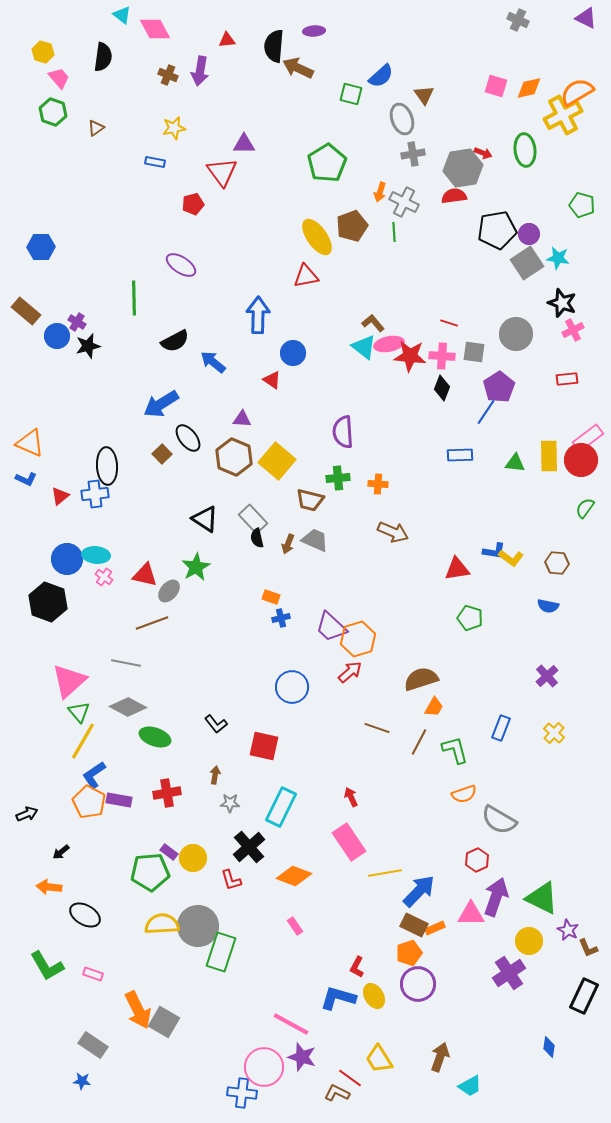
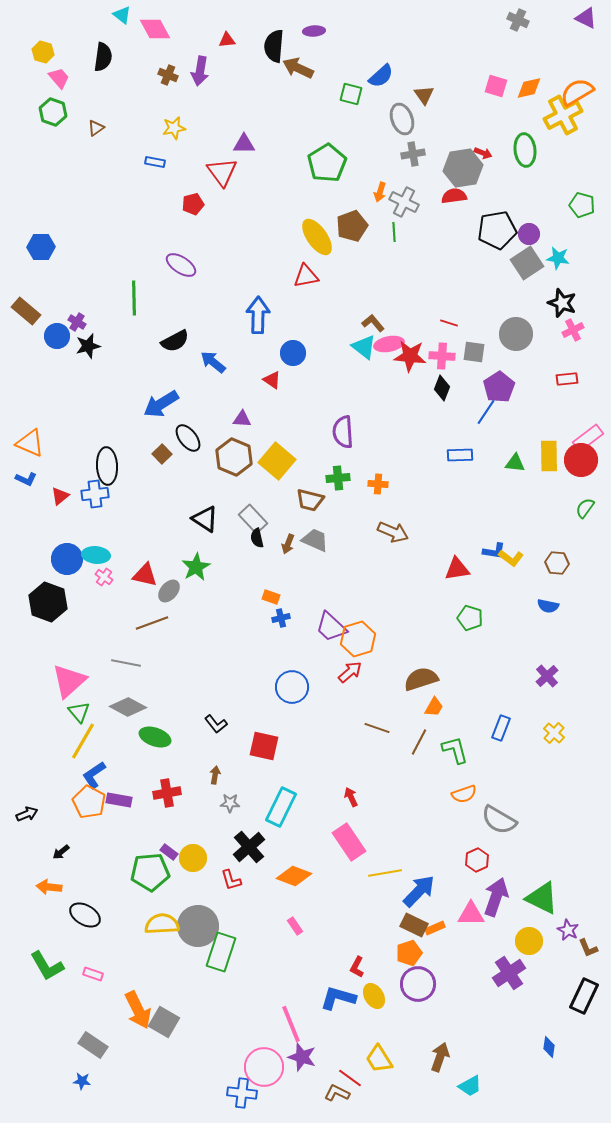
pink line at (291, 1024): rotated 39 degrees clockwise
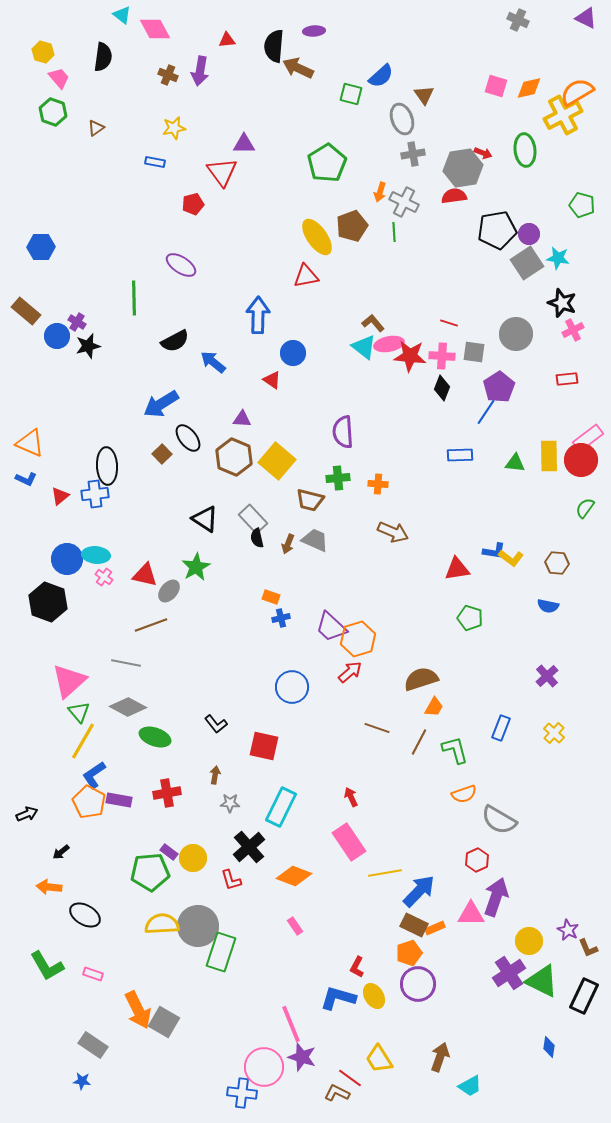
brown line at (152, 623): moved 1 px left, 2 px down
green triangle at (542, 898): moved 83 px down
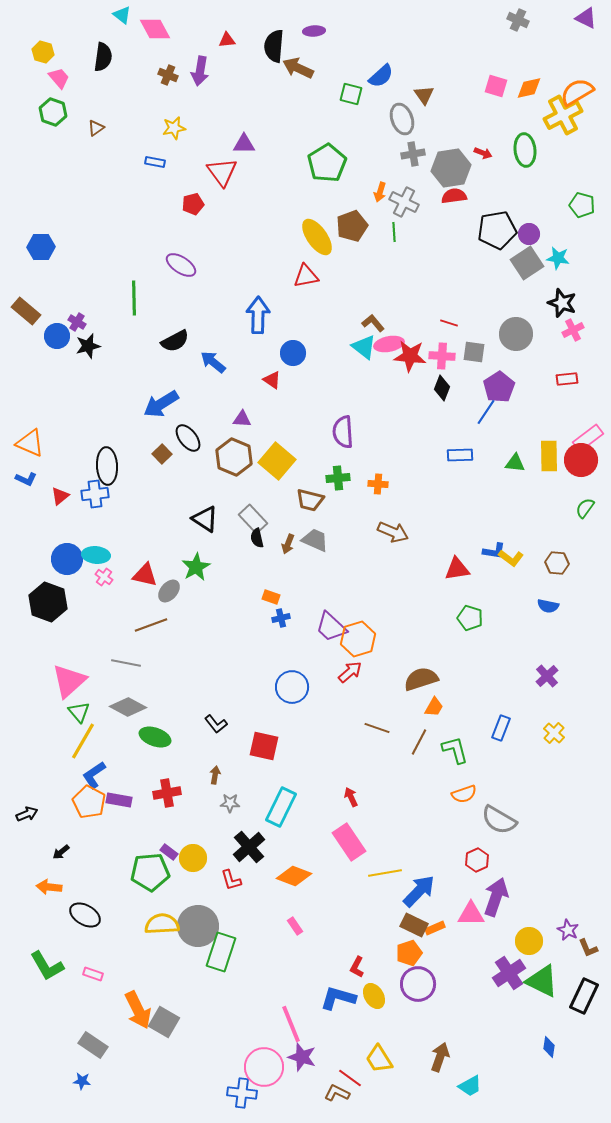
gray hexagon at (463, 168): moved 12 px left
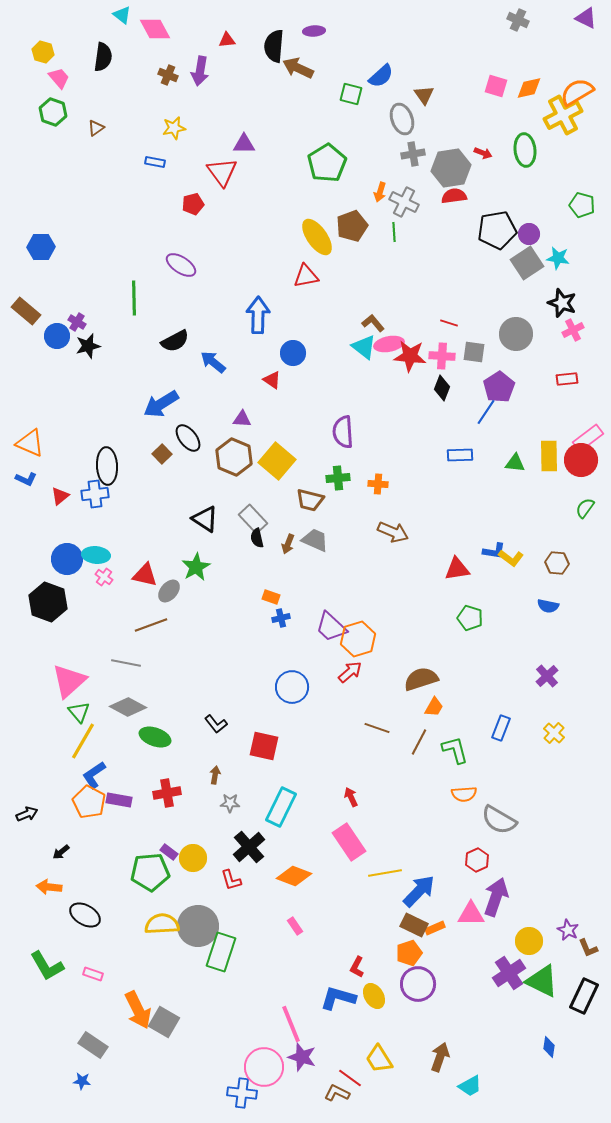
orange semicircle at (464, 794): rotated 15 degrees clockwise
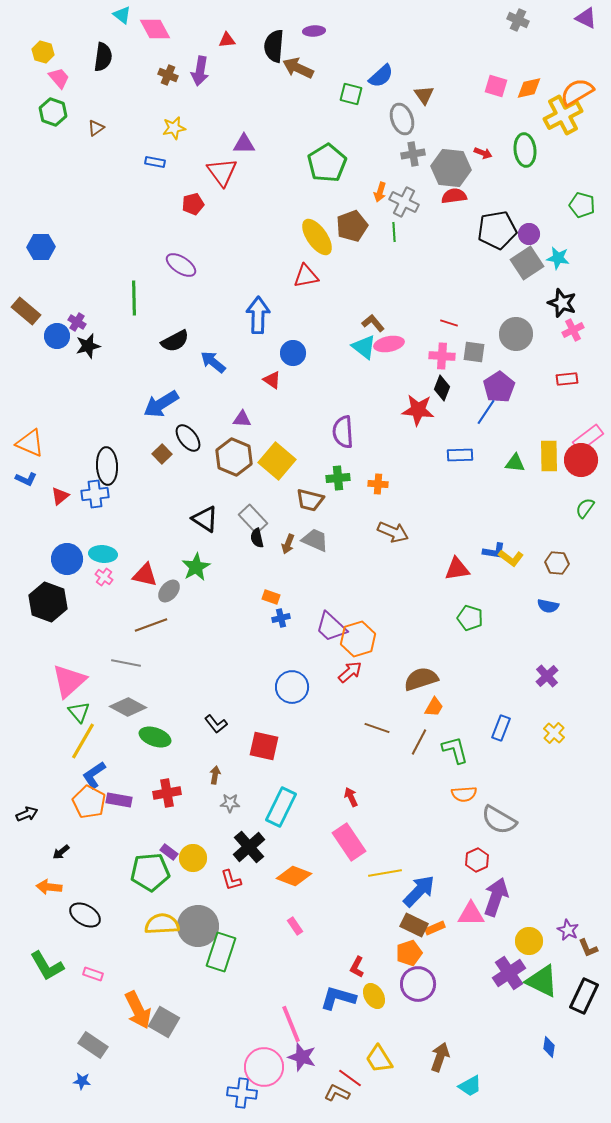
gray hexagon at (451, 168): rotated 15 degrees clockwise
red star at (410, 356): moved 8 px right, 54 px down
cyan ellipse at (96, 555): moved 7 px right, 1 px up
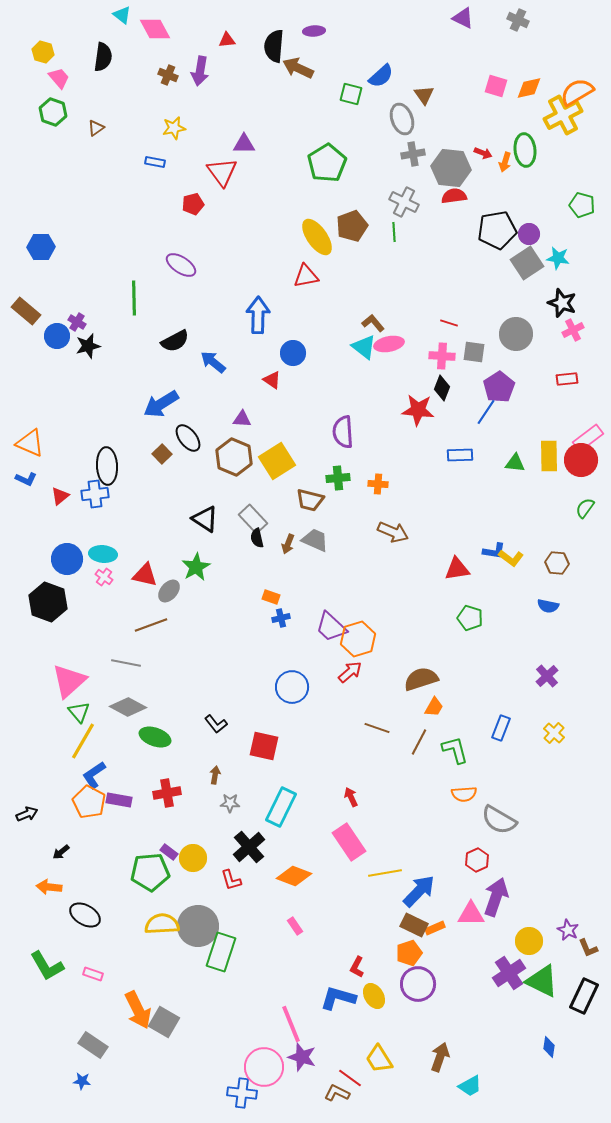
purple triangle at (586, 18): moved 123 px left
orange arrow at (380, 192): moved 125 px right, 30 px up
yellow square at (277, 461): rotated 18 degrees clockwise
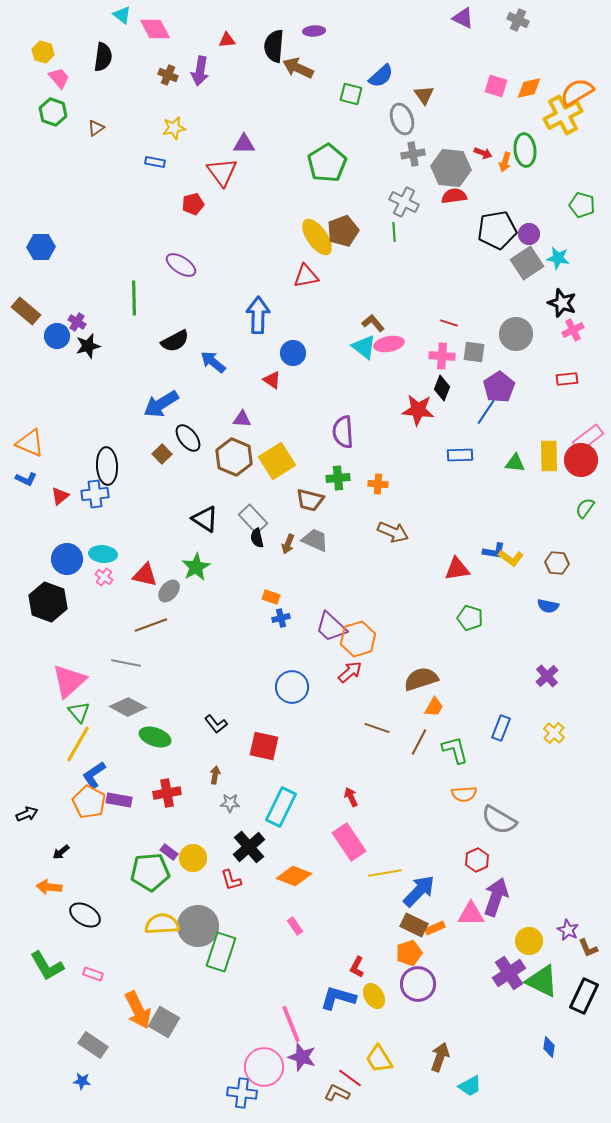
brown pentagon at (352, 226): moved 9 px left, 5 px down
yellow line at (83, 741): moved 5 px left, 3 px down
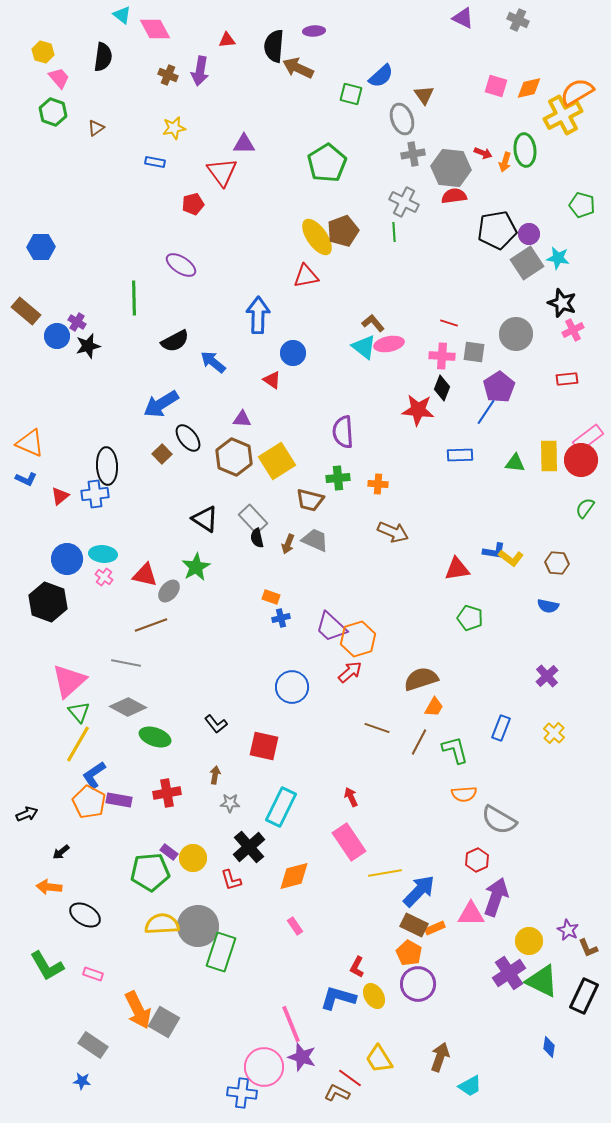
orange diamond at (294, 876): rotated 36 degrees counterclockwise
orange pentagon at (409, 953): rotated 25 degrees counterclockwise
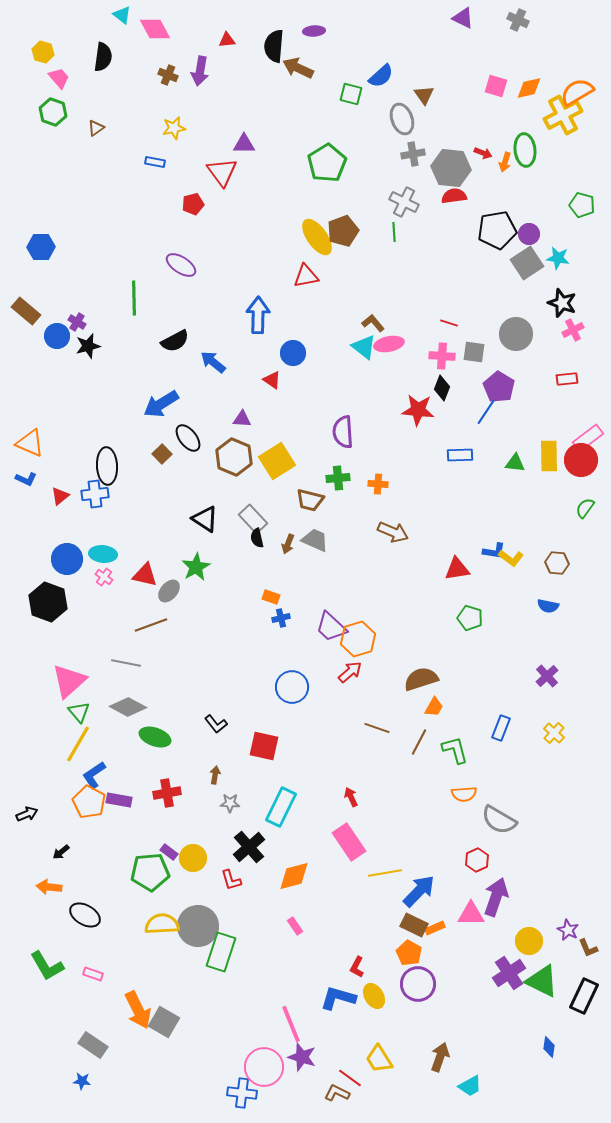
purple pentagon at (499, 387): rotated 8 degrees counterclockwise
